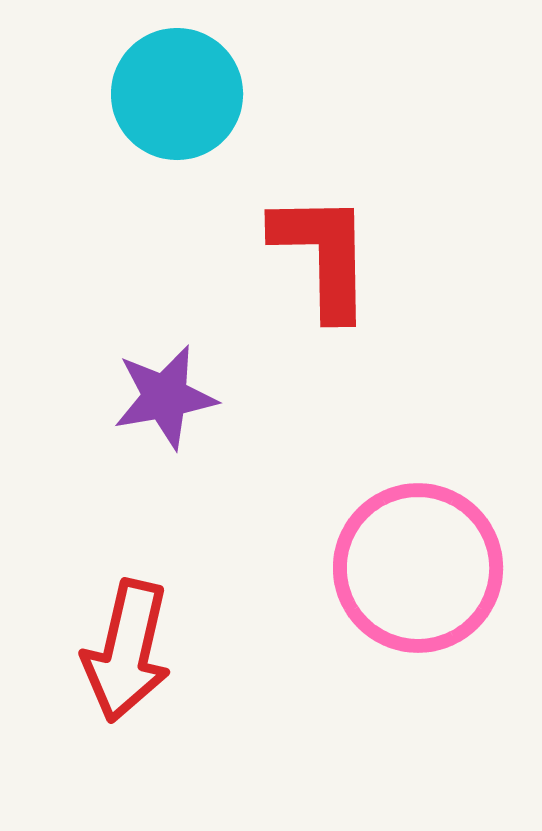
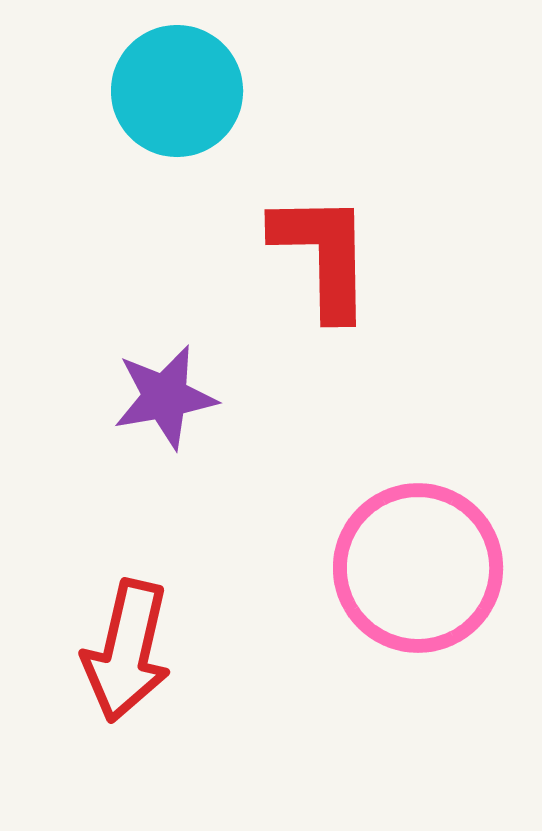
cyan circle: moved 3 px up
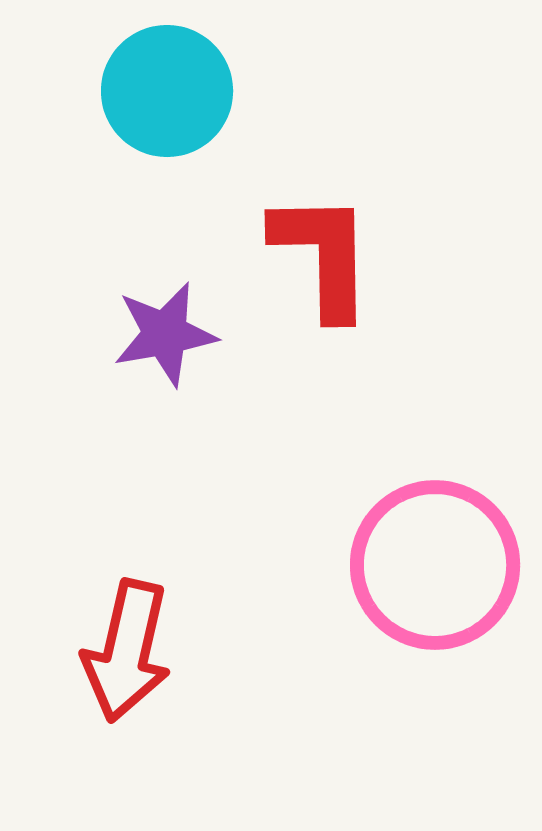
cyan circle: moved 10 px left
purple star: moved 63 px up
pink circle: moved 17 px right, 3 px up
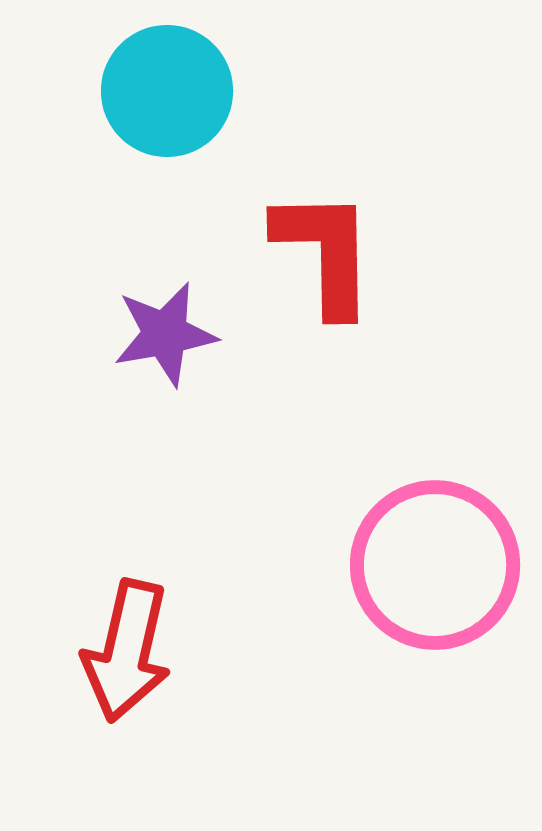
red L-shape: moved 2 px right, 3 px up
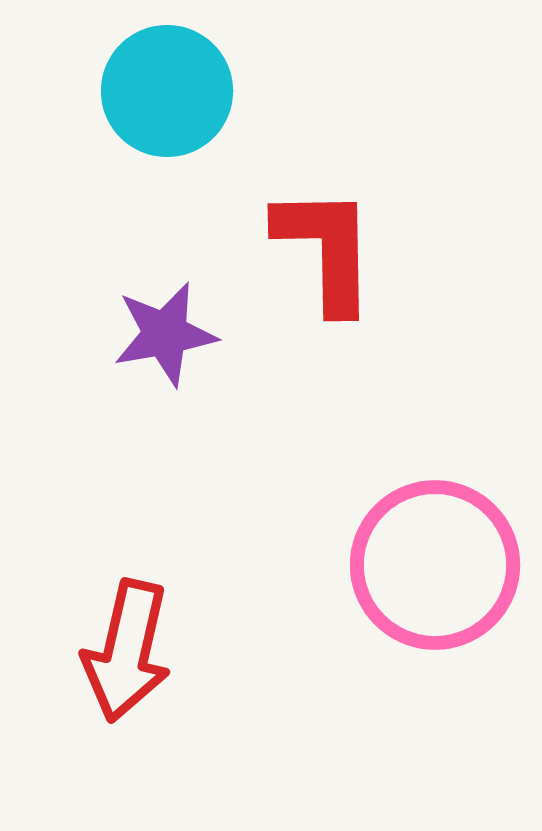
red L-shape: moved 1 px right, 3 px up
